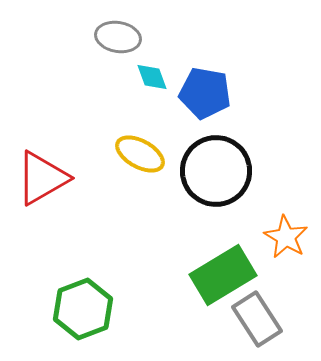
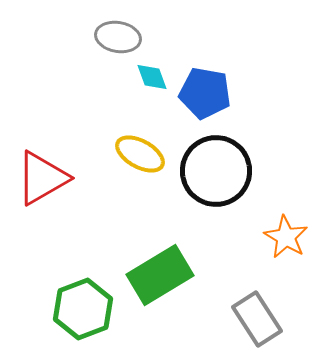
green rectangle: moved 63 px left
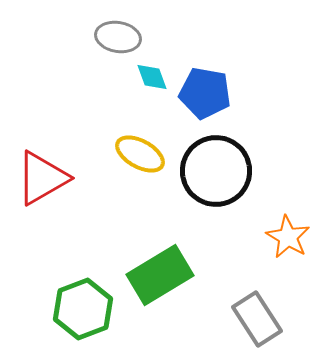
orange star: moved 2 px right
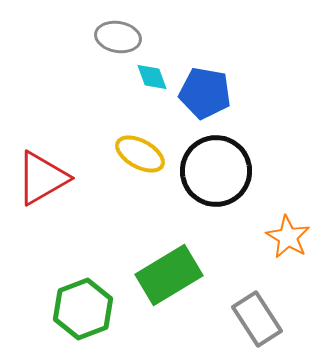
green rectangle: moved 9 px right
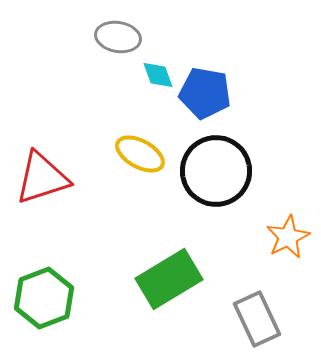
cyan diamond: moved 6 px right, 2 px up
red triangle: rotated 12 degrees clockwise
orange star: rotated 15 degrees clockwise
green rectangle: moved 4 px down
green hexagon: moved 39 px left, 11 px up
gray rectangle: rotated 8 degrees clockwise
